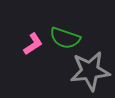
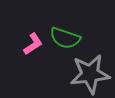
gray star: moved 3 px down
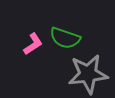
gray star: moved 2 px left
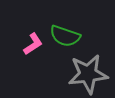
green semicircle: moved 2 px up
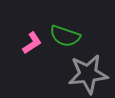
pink L-shape: moved 1 px left, 1 px up
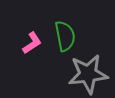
green semicircle: rotated 120 degrees counterclockwise
